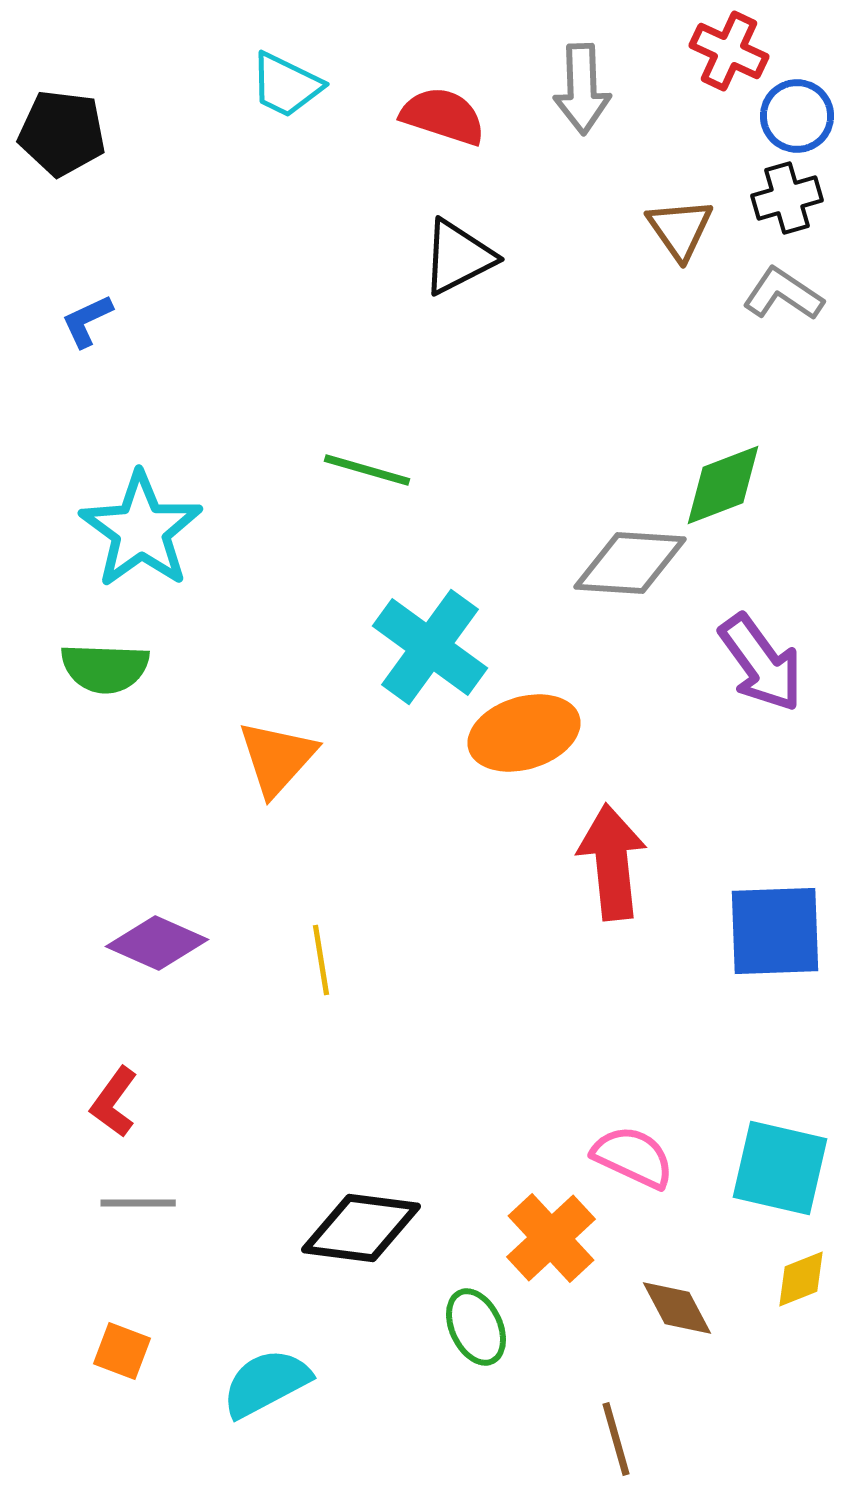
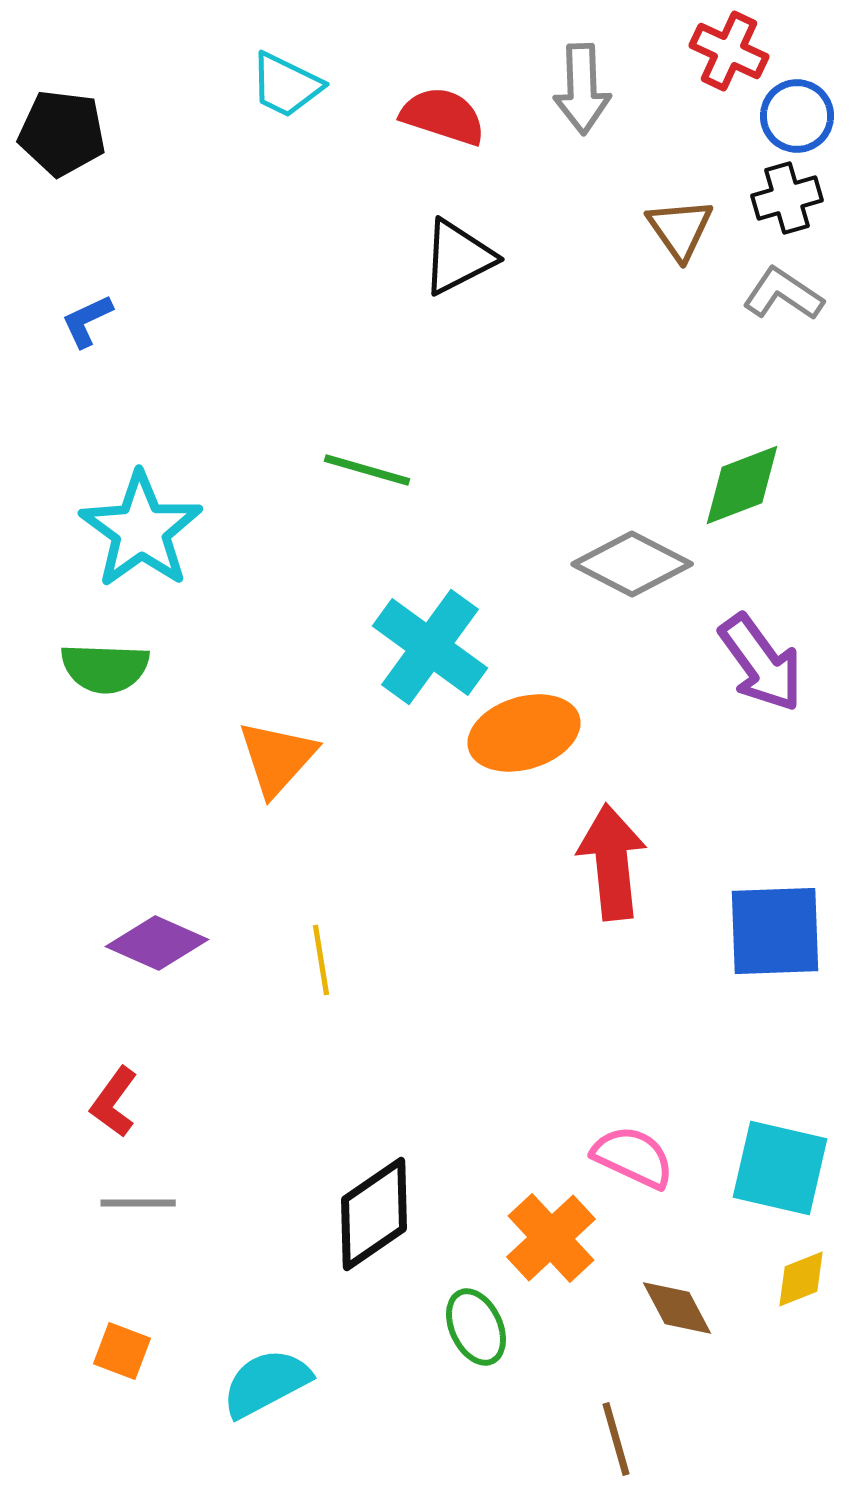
green diamond: moved 19 px right
gray diamond: moved 2 px right, 1 px down; rotated 24 degrees clockwise
black diamond: moved 13 px right, 14 px up; rotated 42 degrees counterclockwise
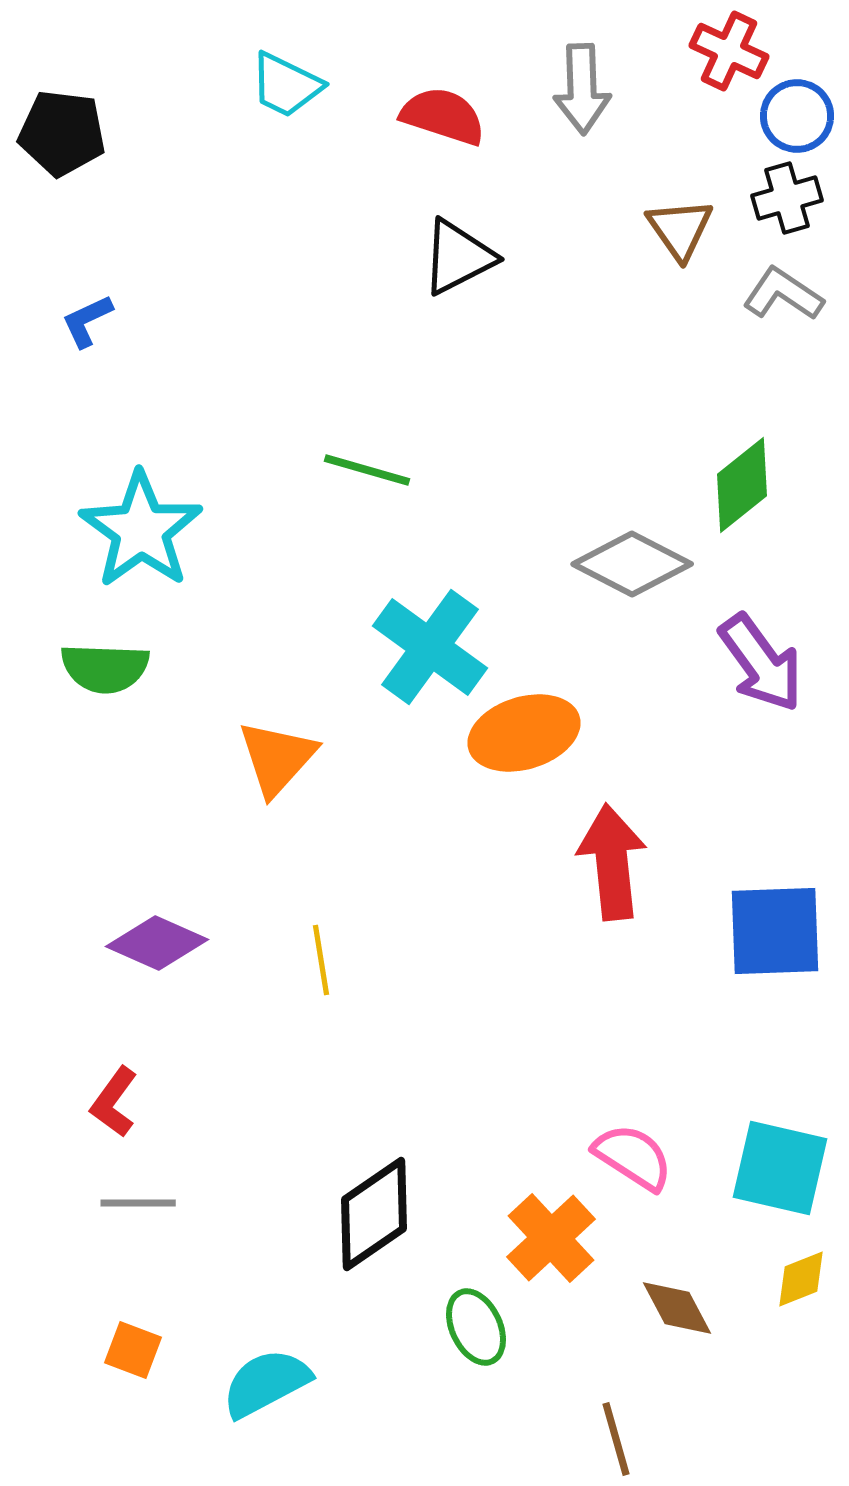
green diamond: rotated 18 degrees counterclockwise
pink semicircle: rotated 8 degrees clockwise
orange square: moved 11 px right, 1 px up
